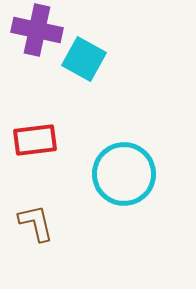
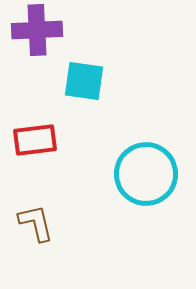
purple cross: rotated 15 degrees counterclockwise
cyan square: moved 22 px down; rotated 21 degrees counterclockwise
cyan circle: moved 22 px right
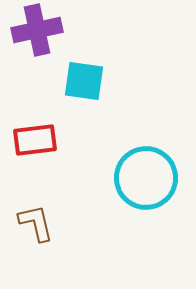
purple cross: rotated 9 degrees counterclockwise
cyan circle: moved 4 px down
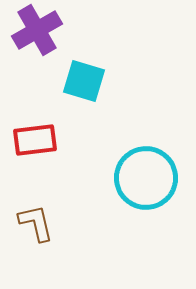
purple cross: rotated 18 degrees counterclockwise
cyan square: rotated 9 degrees clockwise
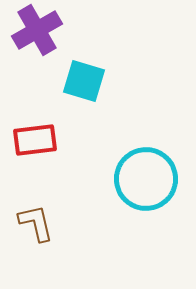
cyan circle: moved 1 px down
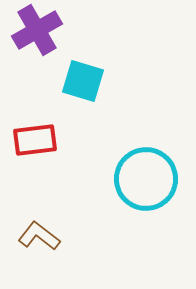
cyan square: moved 1 px left
brown L-shape: moved 3 px right, 13 px down; rotated 39 degrees counterclockwise
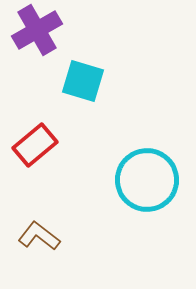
red rectangle: moved 5 px down; rotated 33 degrees counterclockwise
cyan circle: moved 1 px right, 1 px down
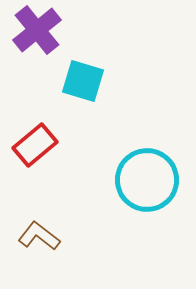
purple cross: rotated 9 degrees counterclockwise
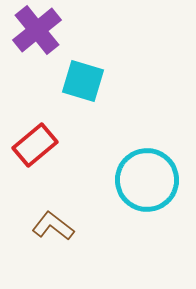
brown L-shape: moved 14 px right, 10 px up
